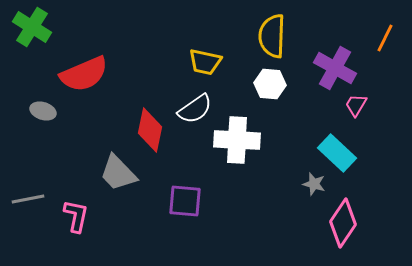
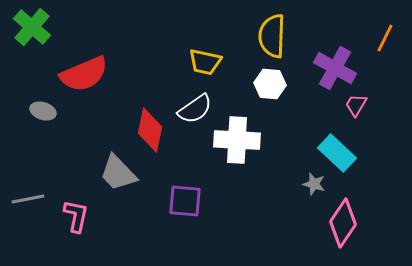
green cross: rotated 9 degrees clockwise
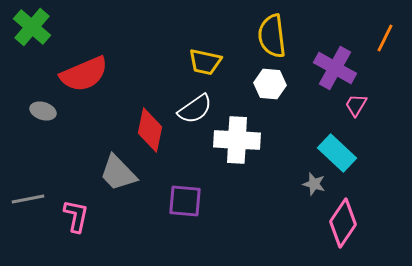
yellow semicircle: rotated 9 degrees counterclockwise
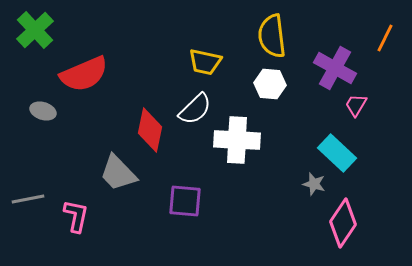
green cross: moved 3 px right, 3 px down; rotated 6 degrees clockwise
white semicircle: rotated 9 degrees counterclockwise
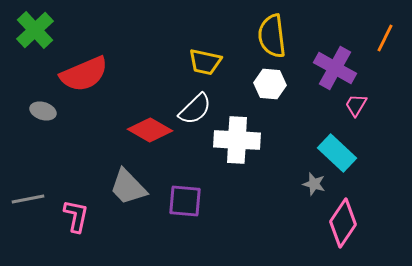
red diamond: rotated 72 degrees counterclockwise
gray trapezoid: moved 10 px right, 14 px down
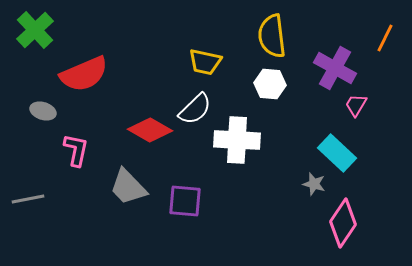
pink L-shape: moved 66 px up
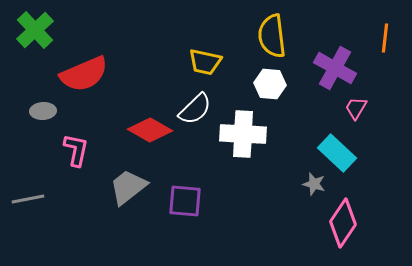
orange line: rotated 20 degrees counterclockwise
pink trapezoid: moved 3 px down
gray ellipse: rotated 20 degrees counterclockwise
white cross: moved 6 px right, 6 px up
gray trapezoid: rotated 96 degrees clockwise
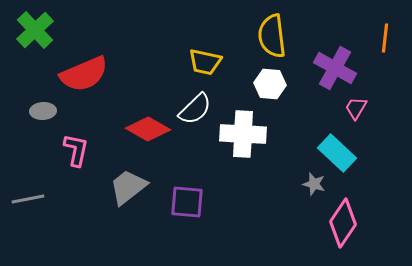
red diamond: moved 2 px left, 1 px up
purple square: moved 2 px right, 1 px down
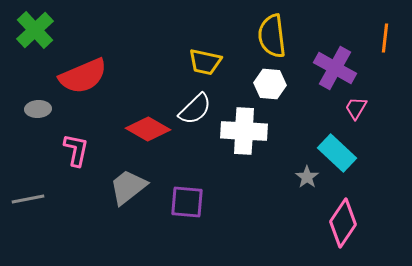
red semicircle: moved 1 px left, 2 px down
gray ellipse: moved 5 px left, 2 px up
white cross: moved 1 px right, 3 px up
gray star: moved 7 px left, 7 px up; rotated 20 degrees clockwise
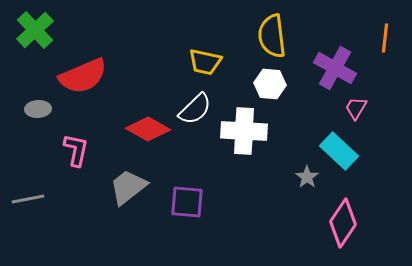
cyan rectangle: moved 2 px right, 2 px up
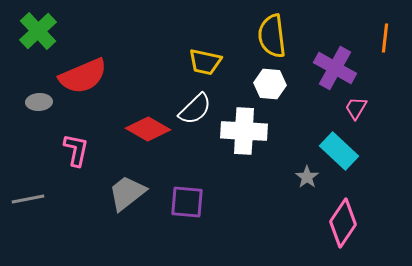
green cross: moved 3 px right, 1 px down
gray ellipse: moved 1 px right, 7 px up
gray trapezoid: moved 1 px left, 6 px down
